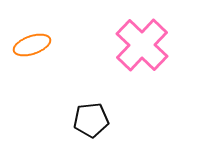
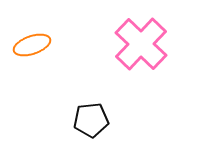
pink cross: moved 1 px left, 1 px up
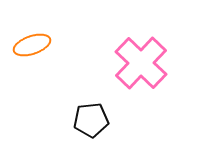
pink cross: moved 19 px down
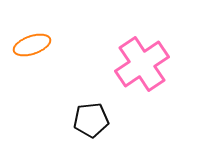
pink cross: moved 1 px right, 1 px down; rotated 12 degrees clockwise
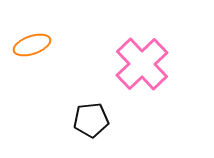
pink cross: rotated 10 degrees counterclockwise
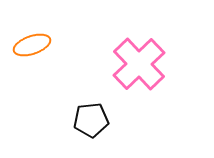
pink cross: moved 3 px left
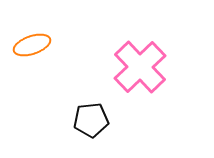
pink cross: moved 1 px right, 3 px down
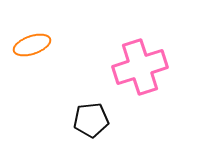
pink cross: rotated 26 degrees clockwise
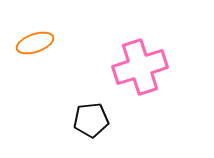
orange ellipse: moved 3 px right, 2 px up
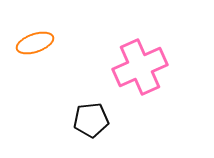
pink cross: rotated 6 degrees counterclockwise
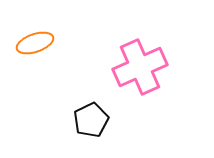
black pentagon: rotated 20 degrees counterclockwise
